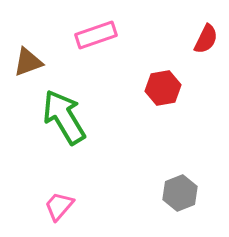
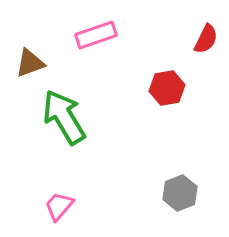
brown triangle: moved 2 px right, 1 px down
red hexagon: moved 4 px right
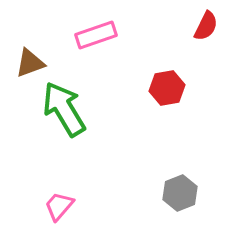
red semicircle: moved 13 px up
green arrow: moved 8 px up
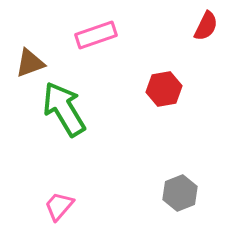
red hexagon: moved 3 px left, 1 px down
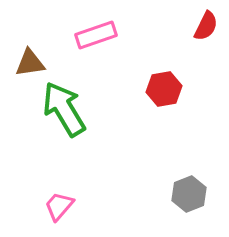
brown triangle: rotated 12 degrees clockwise
gray hexagon: moved 9 px right, 1 px down
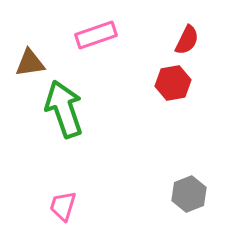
red semicircle: moved 19 px left, 14 px down
red hexagon: moved 9 px right, 6 px up
green arrow: rotated 12 degrees clockwise
pink trapezoid: moved 4 px right; rotated 24 degrees counterclockwise
